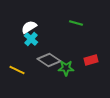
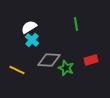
green line: moved 1 px down; rotated 64 degrees clockwise
cyan cross: moved 1 px right, 1 px down
gray diamond: rotated 30 degrees counterclockwise
green star: rotated 21 degrees clockwise
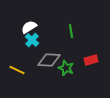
green line: moved 5 px left, 7 px down
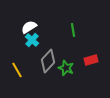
green line: moved 2 px right, 1 px up
gray diamond: moved 1 px left, 1 px down; rotated 50 degrees counterclockwise
yellow line: rotated 35 degrees clockwise
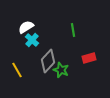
white semicircle: moved 3 px left
red rectangle: moved 2 px left, 2 px up
green star: moved 5 px left, 2 px down
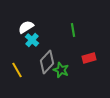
gray diamond: moved 1 px left, 1 px down
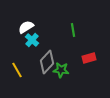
green star: rotated 14 degrees counterclockwise
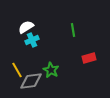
cyan cross: rotated 24 degrees clockwise
gray diamond: moved 16 px left, 19 px down; rotated 40 degrees clockwise
green star: moved 10 px left; rotated 21 degrees clockwise
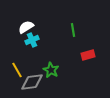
red rectangle: moved 1 px left, 3 px up
gray diamond: moved 1 px right, 1 px down
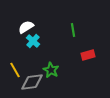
cyan cross: moved 1 px right, 1 px down; rotated 24 degrees counterclockwise
yellow line: moved 2 px left
